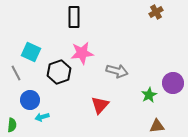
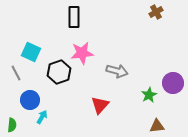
cyan arrow: rotated 136 degrees clockwise
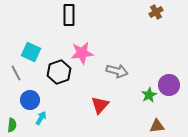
black rectangle: moved 5 px left, 2 px up
purple circle: moved 4 px left, 2 px down
cyan arrow: moved 1 px left, 1 px down
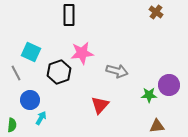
brown cross: rotated 24 degrees counterclockwise
green star: rotated 28 degrees clockwise
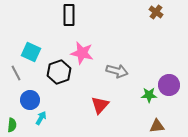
pink star: rotated 20 degrees clockwise
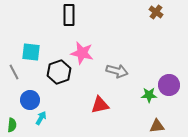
cyan square: rotated 18 degrees counterclockwise
gray line: moved 2 px left, 1 px up
red triangle: rotated 36 degrees clockwise
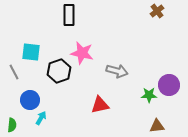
brown cross: moved 1 px right, 1 px up; rotated 16 degrees clockwise
black hexagon: moved 1 px up
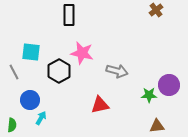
brown cross: moved 1 px left, 1 px up
black hexagon: rotated 10 degrees counterclockwise
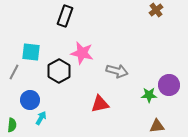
black rectangle: moved 4 px left, 1 px down; rotated 20 degrees clockwise
gray line: rotated 56 degrees clockwise
red triangle: moved 1 px up
